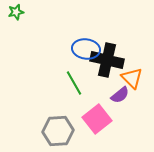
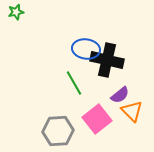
orange triangle: moved 33 px down
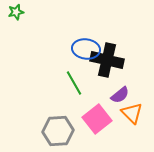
orange triangle: moved 2 px down
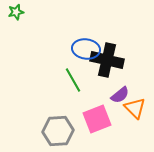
green line: moved 1 px left, 3 px up
orange triangle: moved 3 px right, 5 px up
pink square: rotated 16 degrees clockwise
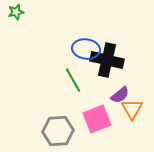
orange triangle: moved 3 px left, 1 px down; rotated 15 degrees clockwise
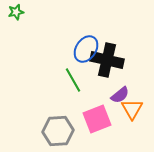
blue ellipse: rotated 64 degrees counterclockwise
